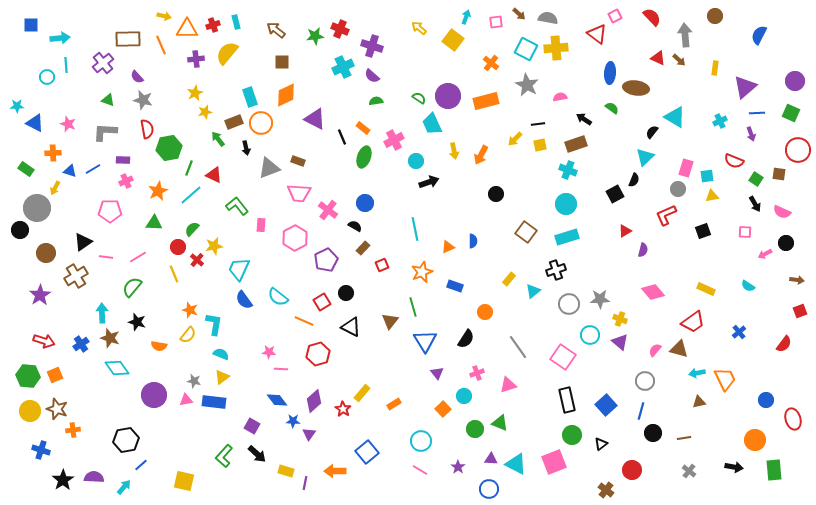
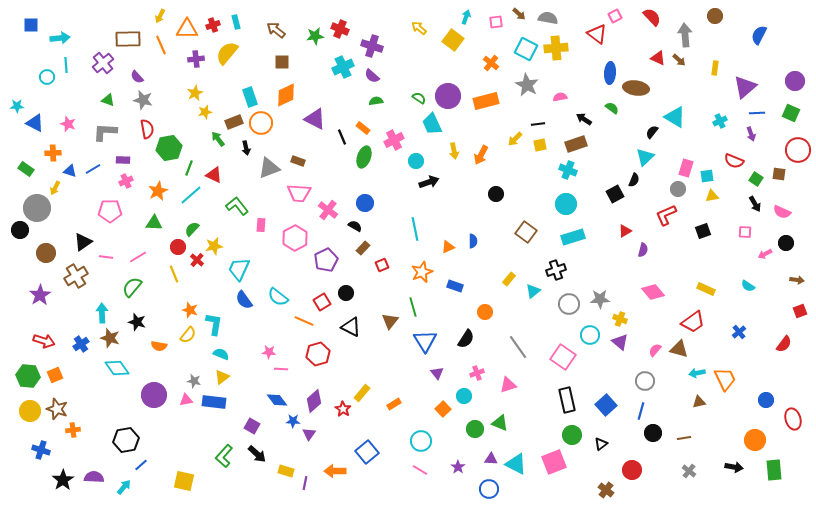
yellow arrow at (164, 16): moved 4 px left; rotated 104 degrees clockwise
cyan rectangle at (567, 237): moved 6 px right
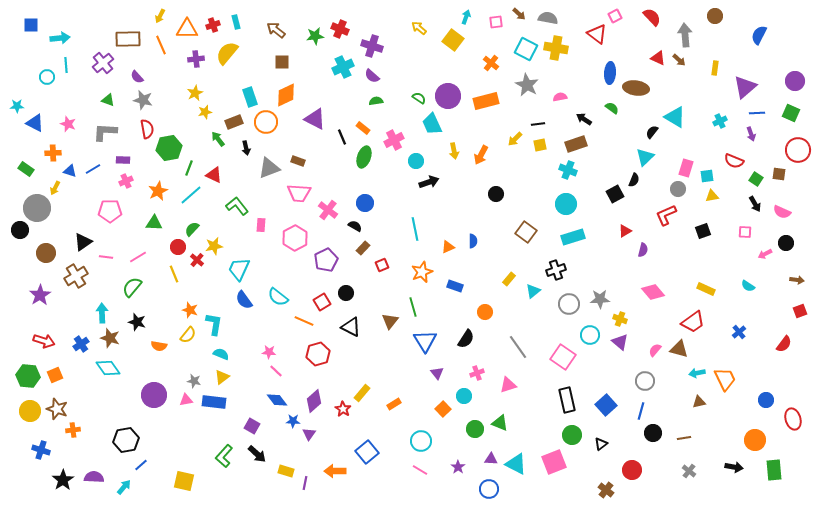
yellow cross at (556, 48): rotated 15 degrees clockwise
orange circle at (261, 123): moved 5 px right, 1 px up
cyan diamond at (117, 368): moved 9 px left
pink line at (281, 369): moved 5 px left, 2 px down; rotated 40 degrees clockwise
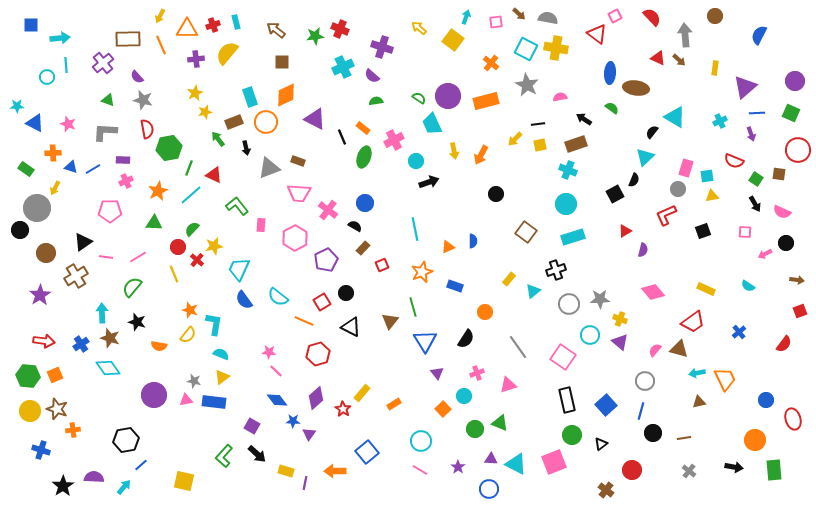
purple cross at (372, 46): moved 10 px right, 1 px down
blue triangle at (70, 171): moved 1 px right, 4 px up
red arrow at (44, 341): rotated 10 degrees counterclockwise
purple diamond at (314, 401): moved 2 px right, 3 px up
black star at (63, 480): moved 6 px down
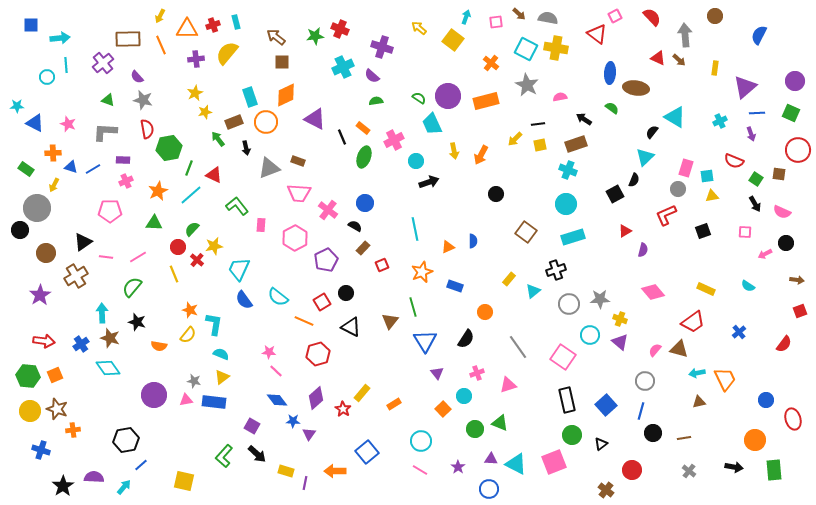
brown arrow at (276, 30): moved 7 px down
yellow arrow at (55, 188): moved 1 px left, 3 px up
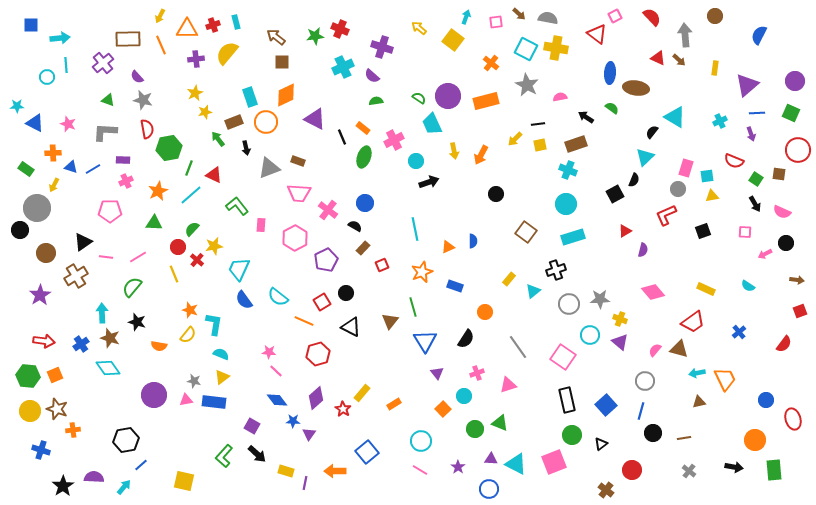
purple triangle at (745, 87): moved 2 px right, 2 px up
black arrow at (584, 119): moved 2 px right, 2 px up
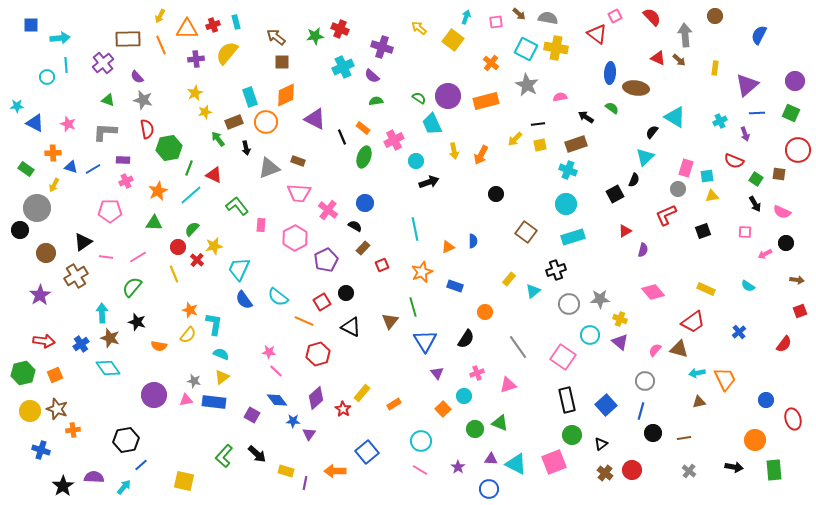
purple arrow at (751, 134): moved 6 px left
green hexagon at (28, 376): moved 5 px left, 3 px up; rotated 20 degrees counterclockwise
purple square at (252, 426): moved 11 px up
brown cross at (606, 490): moved 1 px left, 17 px up
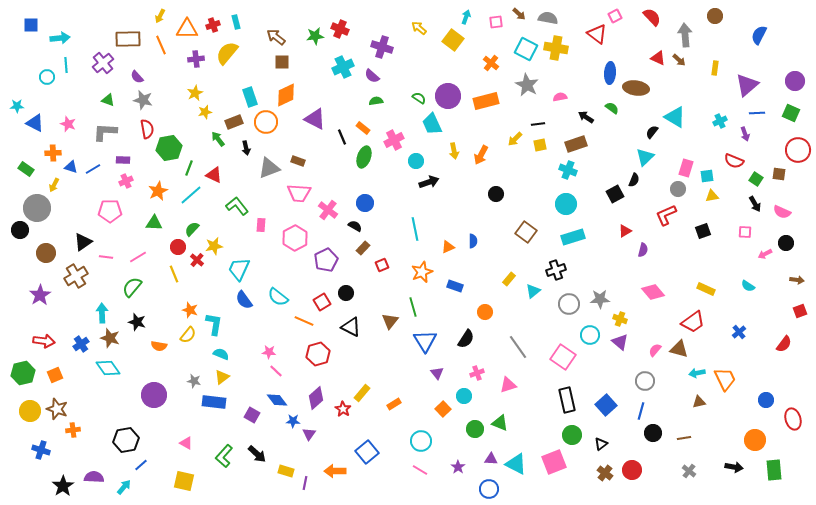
pink triangle at (186, 400): moved 43 px down; rotated 40 degrees clockwise
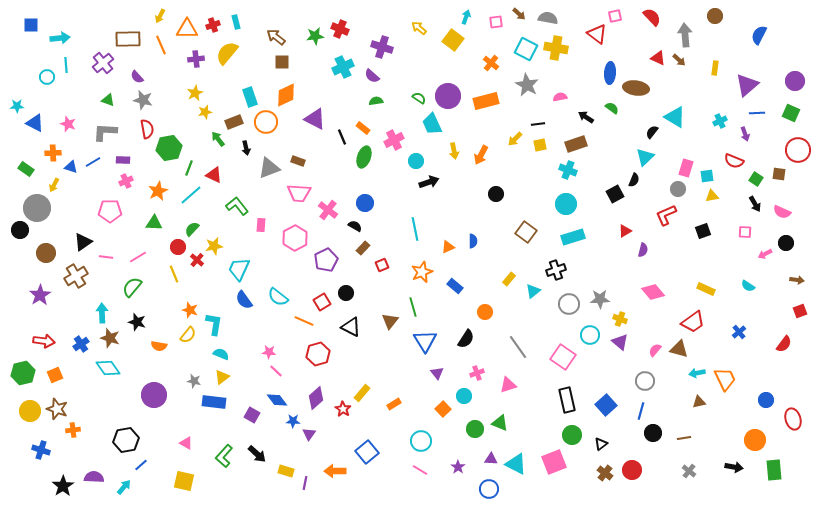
pink square at (615, 16): rotated 16 degrees clockwise
blue line at (93, 169): moved 7 px up
blue rectangle at (455, 286): rotated 21 degrees clockwise
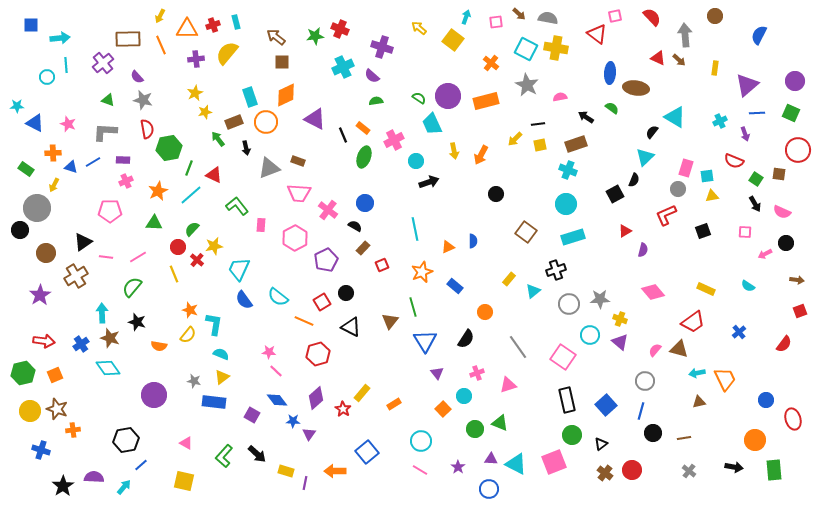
black line at (342, 137): moved 1 px right, 2 px up
